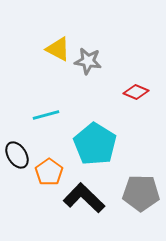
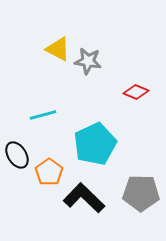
cyan line: moved 3 px left
cyan pentagon: rotated 15 degrees clockwise
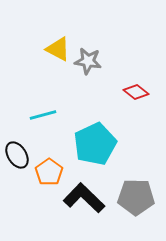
red diamond: rotated 15 degrees clockwise
gray pentagon: moved 5 px left, 4 px down
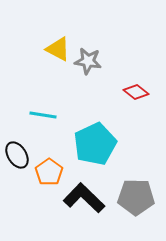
cyan line: rotated 24 degrees clockwise
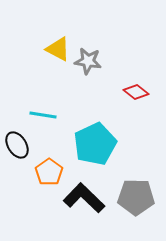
black ellipse: moved 10 px up
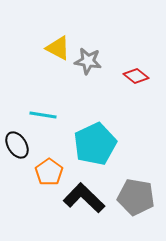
yellow triangle: moved 1 px up
red diamond: moved 16 px up
gray pentagon: rotated 9 degrees clockwise
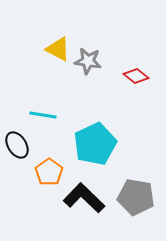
yellow triangle: moved 1 px down
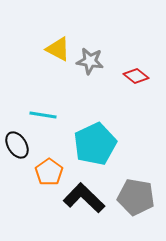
gray star: moved 2 px right
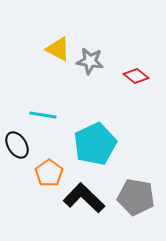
orange pentagon: moved 1 px down
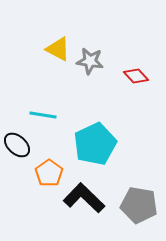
red diamond: rotated 10 degrees clockwise
black ellipse: rotated 16 degrees counterclockwise
gray pentagon: moved 3 px right, 8 px down
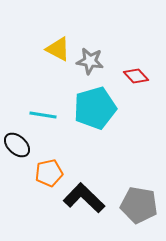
cyan pentagon: moved 36 px up; rotated 9 degrees clockwise
orange pentagon: rotated 24 degrees clockwise
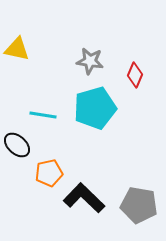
yellow triangle: moved 41 px left; rotated 16 degrees counterclockwise
red diamond: moved 1 px left, 1 px up; rotated 65 degrees clockwise
